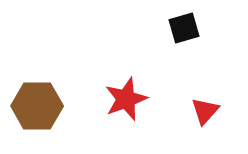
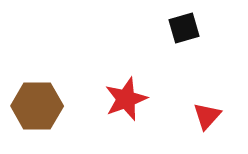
red triangle: moved 2 px right, 5 px down
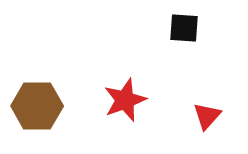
black square: rotated 20 degrees clockwise
red star: moved 1 px left, 1 px down
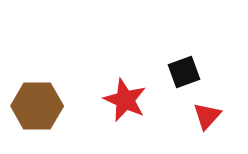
black square: moved 44 px down; rotated 24 degrees counterclockwise
red star: rotated 27 degrees counterclockwise
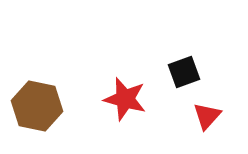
red star: moved 1 px up; rotated 9 degrees counterclockwise
brown hexagon: rotated 12 degrees clockwise
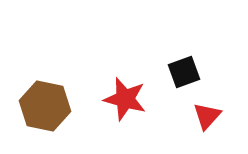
brown hexagon: moved 8 px right
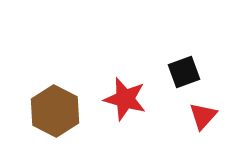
brown hexagon: moved 10 px right, 5 px down; rotated 15 degrees clockwise
red triangle: moved 4 px left
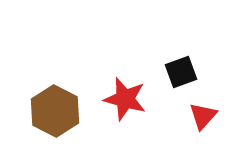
black square: moved 3 px left
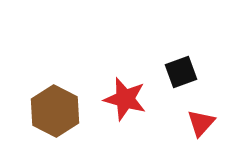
red triangle: moved 2 px left, 7 px down
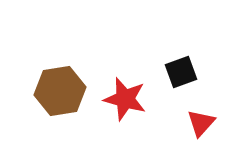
brown hexagon: moved 5 px right, 20 px up; rotated 24 degrees clockwise
